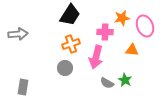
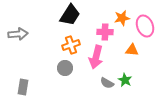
orange cross: moved 1 px down
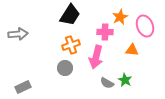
orange star: moved 2 px left, 1 px up; rotated 14 degrees counterclockwise
gray rectangle: rotated 56 degrees clockwise
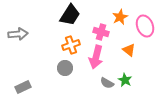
pink cross: moved 4 px left; rotated 14 degrees clockwise
orange triangle: moved 3 px left; rotated 32 degrees clockwise
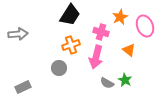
gray circle: moved 6 px left
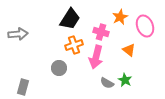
black trapezoid: moved 4 px down
orange cross: moved 3 px right
gray rectangle: rotated 49 degrees counterclockwise
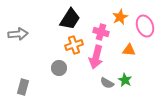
orange triangle: rotated 32 degrees counterclockwise
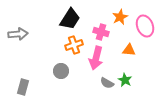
pink arrow: moved 1 px down
gray circle: moved 2 px right, 3 px down
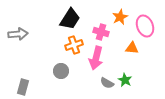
orange triangle: moved 3 px right, 2 px up
